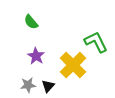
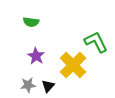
green semicircle: rotated 42 degrees counterclockwise
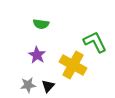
green semicircle: moved 10 px right, 2 px down
green L-shape: moved 1 px left
purple star: moved 1 px right, 1 px up
yellow cross: rotated 16 degrees counterclockwise
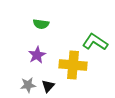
green L-shape: rotated 30 degrees counterclockwise
purple star: rotated 12 degrees clockwise
yellow cross: rotated 24 degrees counterclockwise
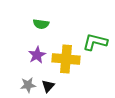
green L-shape: rotated 20 degrees counterclockwise
yellow cross: moved 7 px left, 6 px up
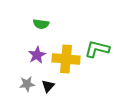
green L-shape: moved 2 px right, 7 px down
gray star: moved 1 px left, 1 px up
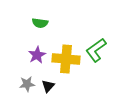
green semicircle: moved 1 px left, 1 px up
green L-shape: moved 1 px left, 1 px down; rotated 50 degrees counterclockwise
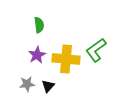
green semicircle: moved 1 px left, 2 px down; rotated 105 degrees counterclockwise
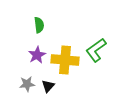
yellow cross: moved 1 px left, 1 px down
